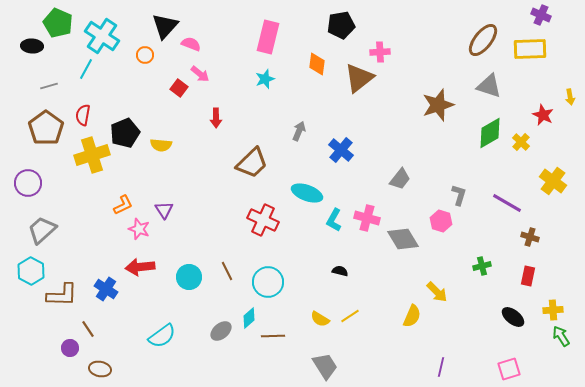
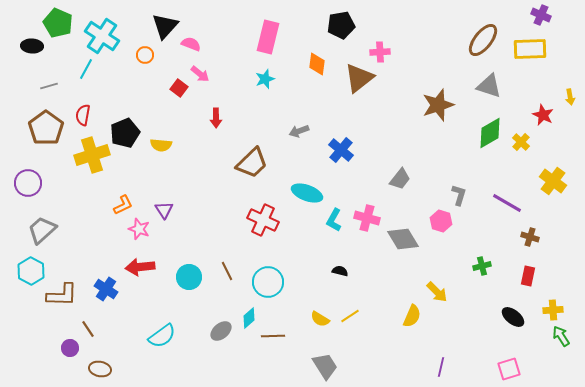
gray arrow at (299, 131): rotated 132 degrees counterclockwise
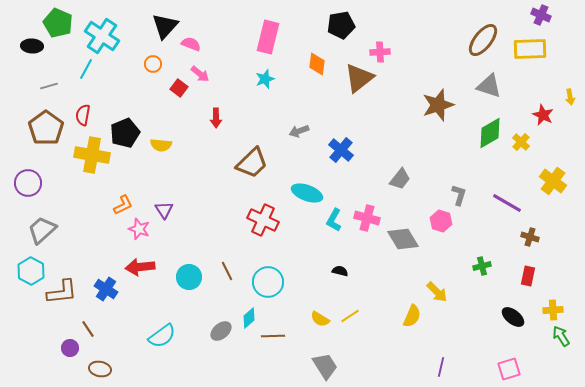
orange circle at (145, 55): moved 8 px right, 9 px down
yellow cross at (92, 155): rotated 28 degrees clockwise
brown L-shape at (62, 295): moved 3 px up; rotated 8 degrees counterclockwise
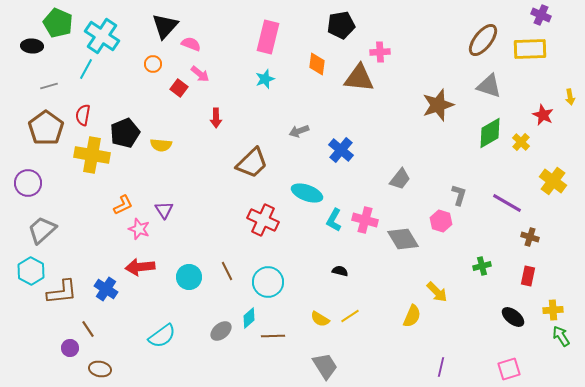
brown triangle at (359, 78): rotated 44 degrees clockwise
pink cross at (367, 218): moved 2 px left, 2 px down
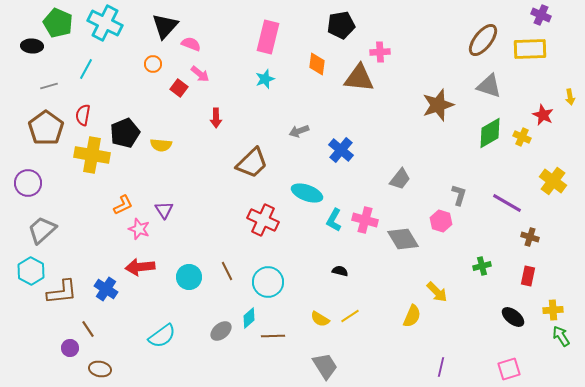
cyan cross at (102, 36): moved 3 px right, 13 px up; rotated 8 degrees counterclockwise
yellow cross at (521, 142): moved 1 px right, 5 px up; rotated 18 degrees counterclockwise
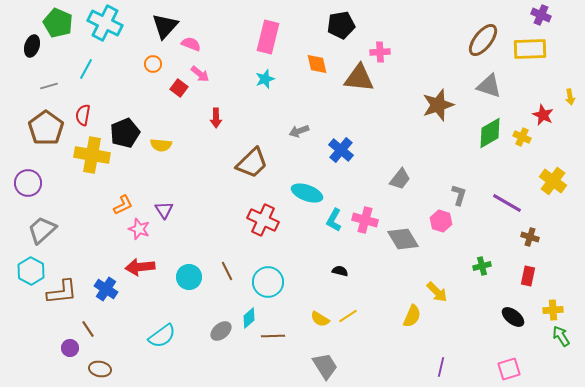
black ellipse at (32, 46): rotated 75 degrees counterclockwise
orange diamond at (317, 64): rotated 20 degrees counterclockwise
yellow line at (350, 316): moved 2 px left
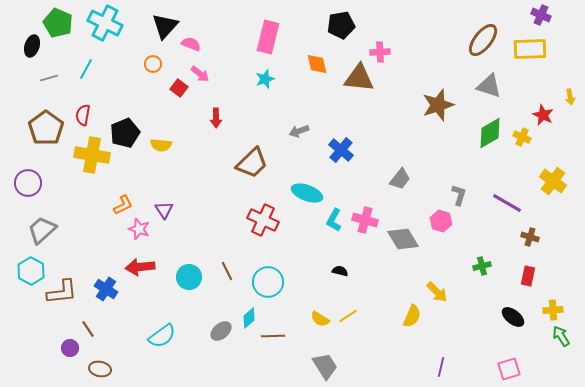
gray line at (49, 86): moved 8 px up
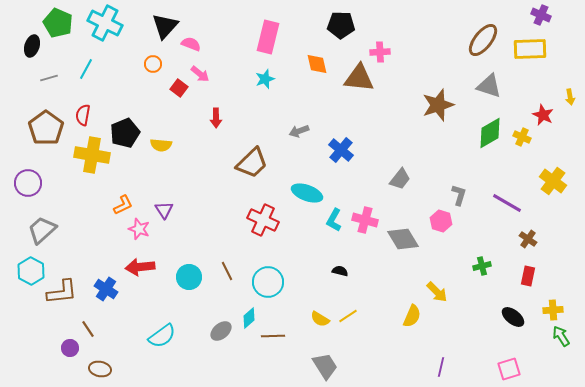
black pentagon at (341, 25): rotated 12 degrees clockwise
brown cross at (530, 237): moved 2 px left, 2 px down; rotated 18 degrees clockwise
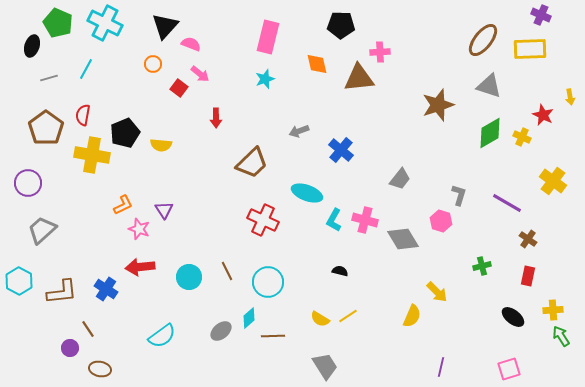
brown triangle at (359, 78): rotated 12 degrees counterclockwise
cyan hexagon at (31, 271): moved 12 px left, 10 px down
